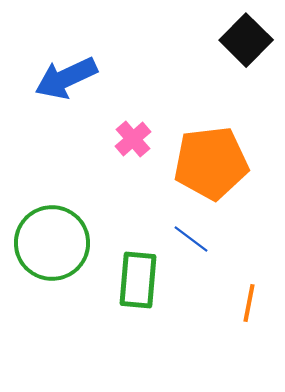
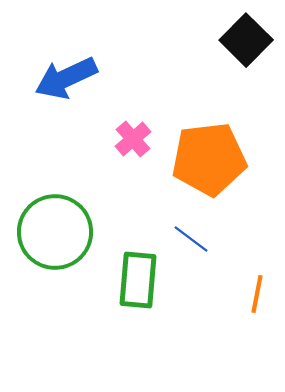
orange pentagon: moved 2 px left, 4 px up
green circle: moved 3 px right, 11 px up
orange line: moved 8 px right, 9 px up
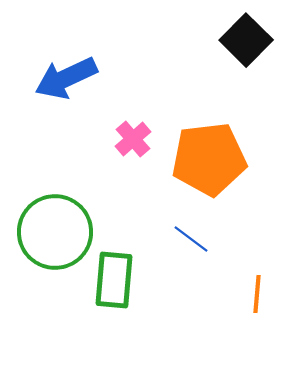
green rectangle: moved 24 px left
orange line: rotated 6 degrees counterclockwise
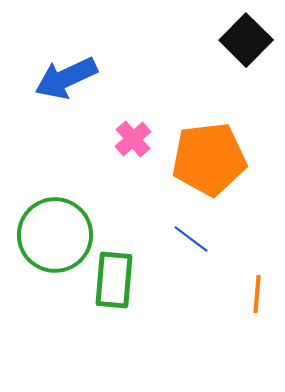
green circle: moved 3 px down
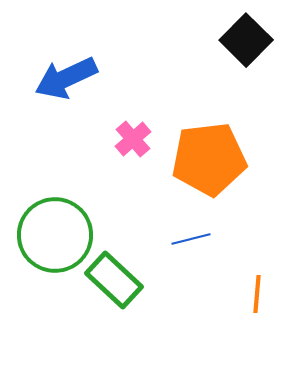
blue line: rotated 51 degrees counterclockwise
green rectangle: rotated 52 degrees counterclockwise
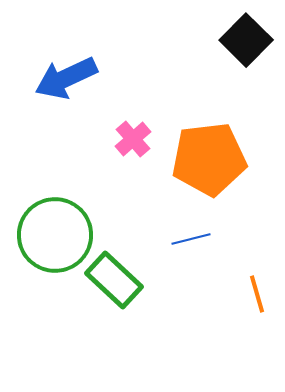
orange line: rotated 21 degrees counterclockwise
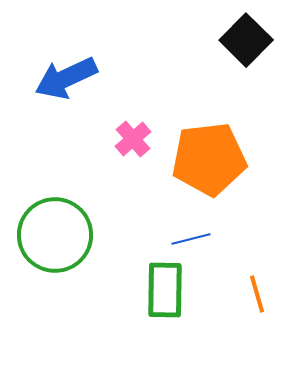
green rectangle: moved 51 px right, 10 px down; rotated 48 degrees clockwise
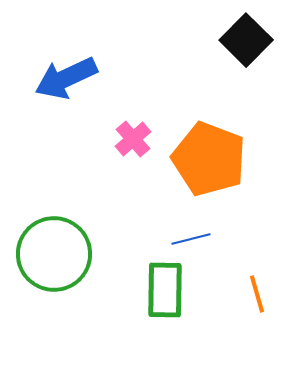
orange pentagon: rotated 28 degrees clockwise
green circle: moved 1 px left, 19 px down
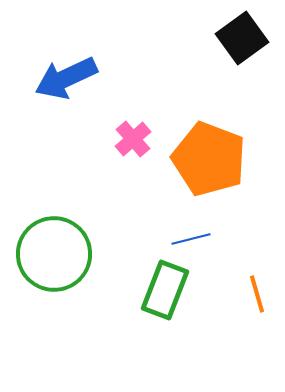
black square: moved 4 px left, 2 px up; rotated 9 degrees clockwise
green rectangle: rotated 20 degrees clockwise
